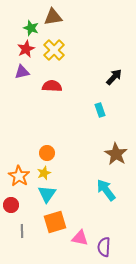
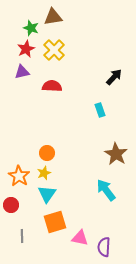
gray line: moved 5 px down
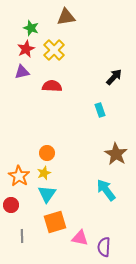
brown triangle: moved 13 px right
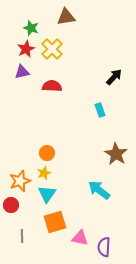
yellow cross: moved 2 px left, 1 px up
orange star: moved 1 px right, 5 px down; rotated 20 degrees clockwise
cyan arrow: moved 7 px left; rotated 15 degrees counterclockwise
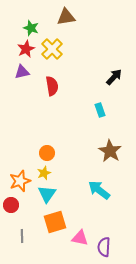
red semicircle: rotated 78 degrees clockwise
brown star: moved 6 px left, 3 px up
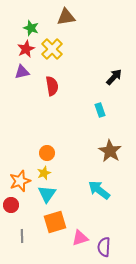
pink triangle: rotated 30 degrees counterclockwise
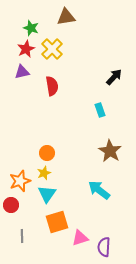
orange square: moved 2 px right
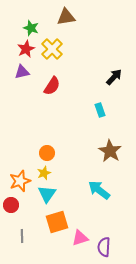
red semicircle: rotated 42 degrees clockwise
